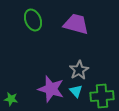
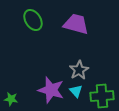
green ellipse: rotated 10 degrees counterclockwise
purple star: moved 1 px down
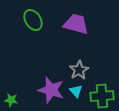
green star: moved 1 px down
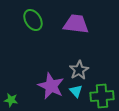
purple trapezoid: rotated 8 degrees counterclockwise
purple star: moved 4 px up; rotated 8 degrees clockwise
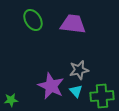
purple trapezoid: moved 3 px left
gray star: rotated 18 degrees clockwise
green star: rotated 16 degrees counterclockwise
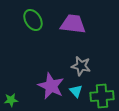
gray star: moved 2 px right, 4 px up; rotated 24 degrees clockwise
